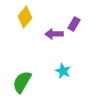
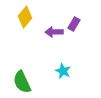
purple arrow: moved 2 px up
green semicircle: rotated 55 degrees counterclockwise
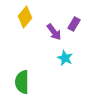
purple arrow: rotated 126 degrees counterclockwise
cyan star: moved 2 px right, 13 px up
green semicircle: rotated 25 degrees clockwise
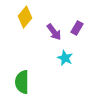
purple rectangle: moved 3 px right, 4 px down
